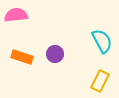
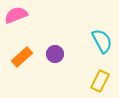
pink semicircle: rotated 15 degrees counterclockwise
orange rectangle: rotated 60 degrees counterclockwise
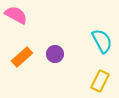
pink semicircle: rotated 50 degrees clockwise
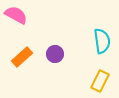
cyan semicircle: rotated 20 degrees clockwise
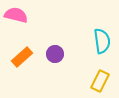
pink semicircle: rotated 15 degrees counterclockwise
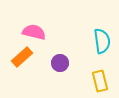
pink semicircle: moved 18 px right, 17 px down
purple circle: moved 5 px right, 9 px down
yellow rectangle: rotated 40 degrees counterclockwise
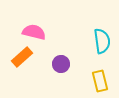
purple circle: moved 1 px right, 1 px down
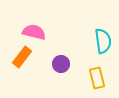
cyan semicircle: moved 1 px right
orange rectangle: rotated 10 degrees counterclockwise
yellow rectangle: moved 3 px left, 3 px up
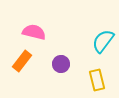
cyan semicircle: rotated 135 degrees counterclockwise
orange rectangle: moved 4 px down
yellow rectangle: moved 2 px down
